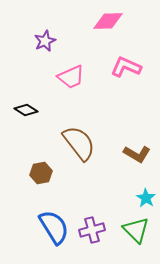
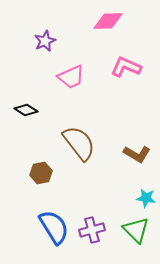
cyan star: rotated 24 degrees counterclockwise
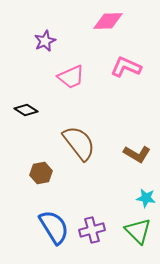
green triangle: moved 2 px right, 1 px down
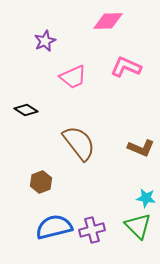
pink trapezoid: moved 2 px right
brown L-shape: moved 4 px right, 6 px up; rotated 8 degrees counterclockwise
brown hexagon: moved 9 px down; rotated 10 degrees counterclockwise
blue semicircle: rotated 72 degrees counterclockwise
green triangle: moved 5 px up
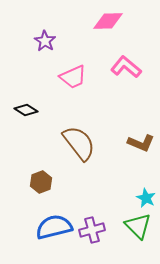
purple star: rotated 15 degrees counterclockwise
pink L-shape: rotated 16 degrees clockwise
brown L-shape: moved 5 px up
cyan star: rotated 18 degrees clockwise
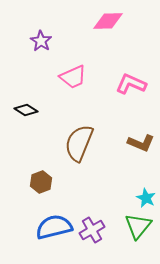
purple star: moved 4 px left
pink L-shape: moved 5 px right, 17 px down; rotated 16 degrees counterclockwise
brown semicircle: rotated 120 degrees counterclockwise
green triangle: rotated 24 degrees clockwise
purple cross: rotated 15 degrees counterclockwise
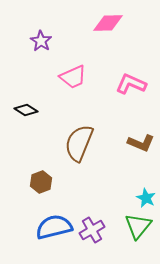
pink diamond: moved 2 px down
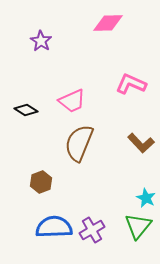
pink trapezoid: moved 1 px left, 24 px down
brown L-shape: rotated 24 degrees clockwise
blue semicircle: rotated 12 degrees clockwise
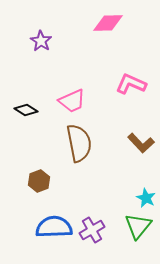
brown semicircle: rotated 147 degrees clockwise
brown hexagon: moved 2 px left, 1 px up
